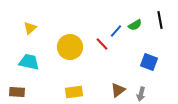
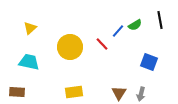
blue line: moved 2 px right
brown triangle: moved 1 px right, 3 px down; rotated 21 degrees counterclockwise
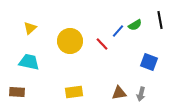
yellow circle: moved 6 px up
brown triangle: rotated 49 degrees clockwise
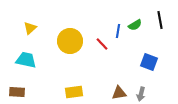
blue line: rotated 32 degrees counterclockwise
cyan trapezoid: moved 3 px left, 2 px up
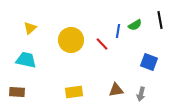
yellow circle: moved 1 px right, 1 px up
brown triangle: moved 3 px left, 3 px up
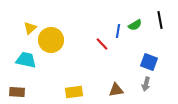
yellow circle: moved 20 px left
gray arrow: moved 5 px right, 10 px up
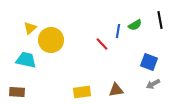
gray arrow: moved 7 px right; rotated 48 degrees clockwise
yellow rectangle: moved 8 px right
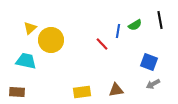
cyan trapezoid: moved 1 px down
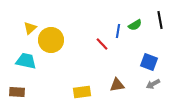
brown triangle: moved 1 px right, 5 px up
